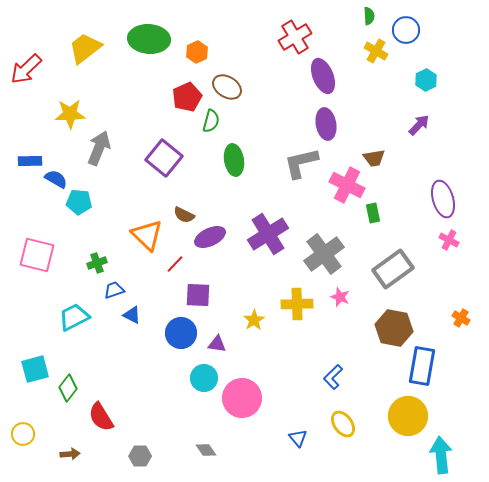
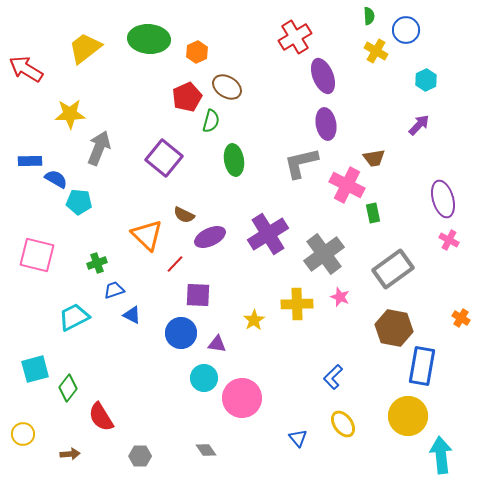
red arrow at (26, 69): rotated 76 degrees clockwise
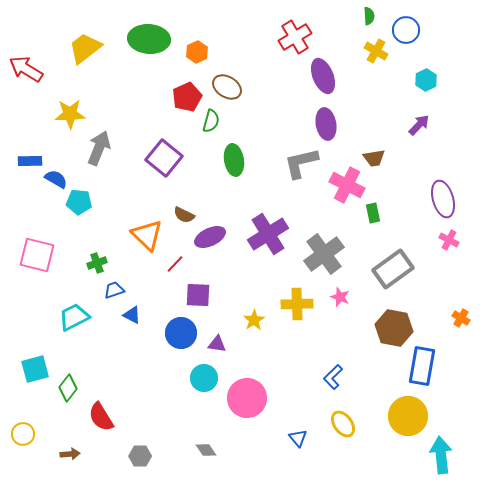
pink circle at (242, 398): moved 5 px right
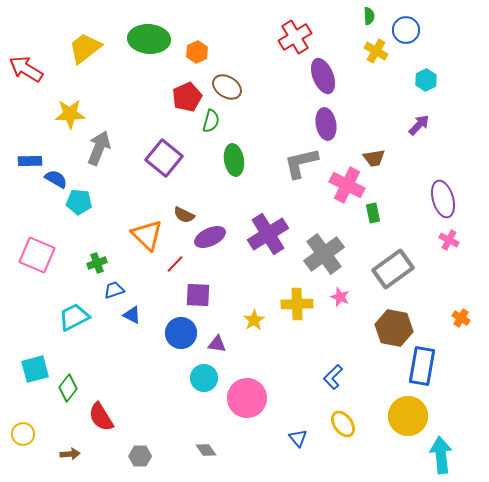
pink square at (37, 255): rotated 9 degrees clockwise
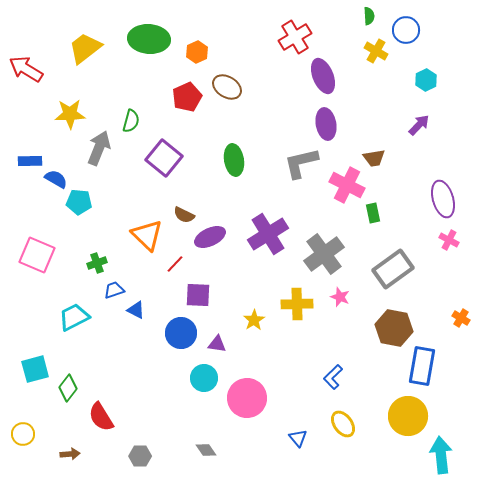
green semicircle at (211, 121): moved 80 px left
blue triangle at (132, 315): moved 4 px right, 5 px up
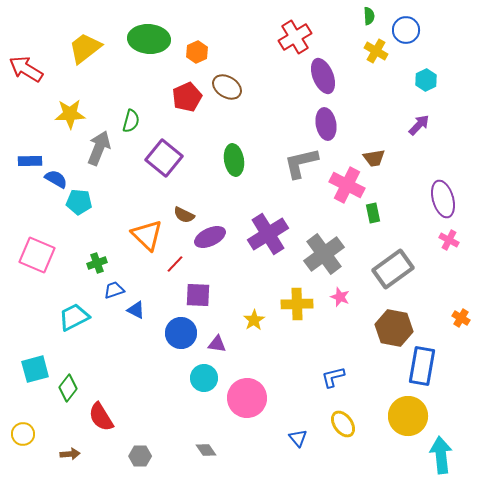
blue L-shape at (333, 377): rotated 30 degrees clockwise
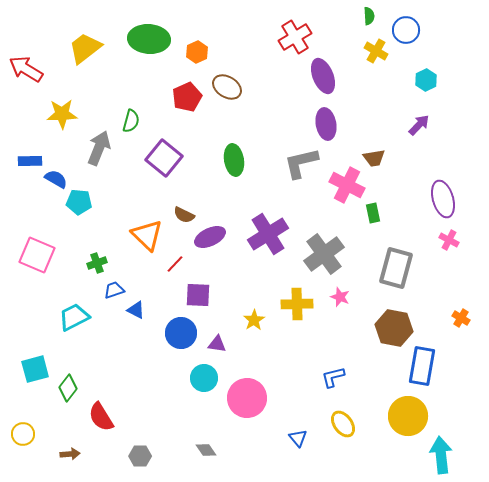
yellow star at (70, 114): moved 8 px left
gray rectangle at (393, 269): moved 3 px right, 1 px up; rotated 39 degrees counterclockwise
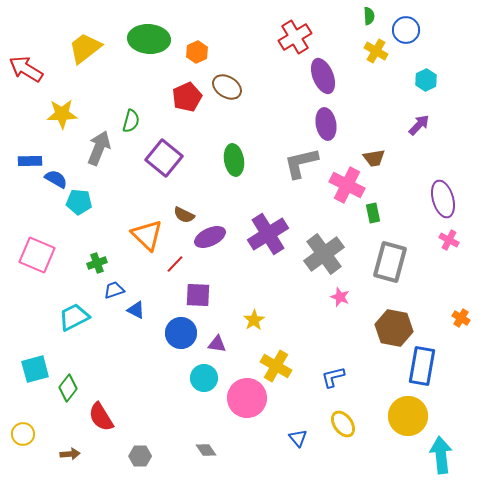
gray rectangle at (396, 268): moved 6 px left, 6 px up
yellow cross at (297, 304): moved 21 px left, 62 px down; rotated 32 degrees clockwise
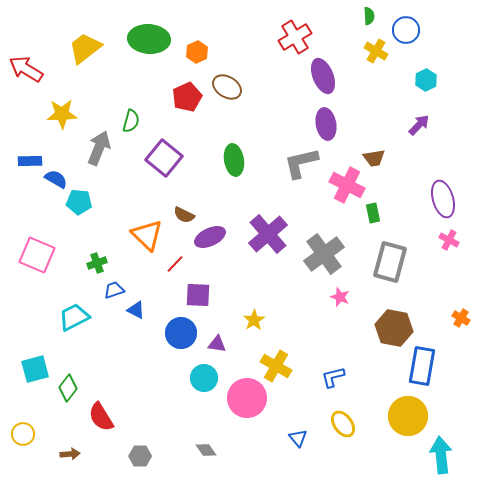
purple cross at (268, 234): rotated 9 degrees counterclockwise
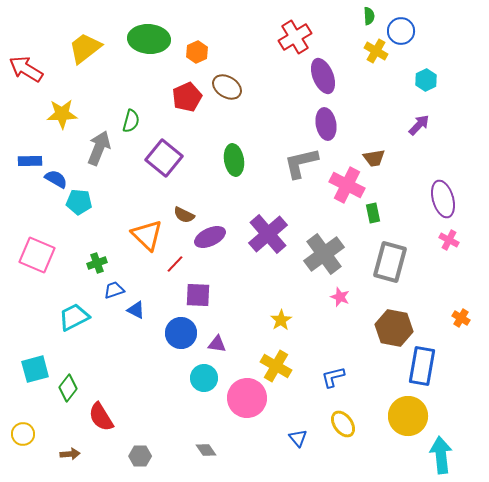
blue circle at (406, 30): moved 5 px left, 1 px down
yellow star at (254, 320): moved 27 px right
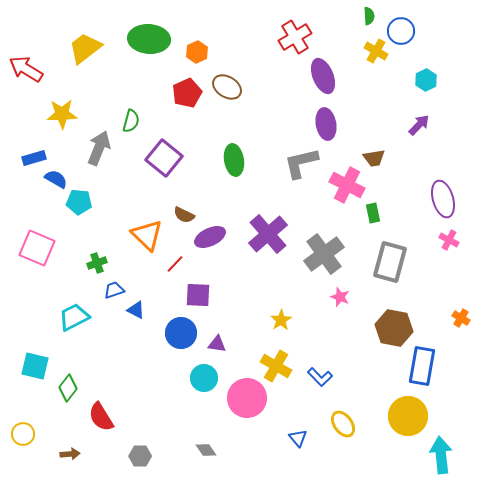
red pentagon at (187, 97): moved 4 px up
blue rectangle at (30, 161): moved 4 px right, 3 px up; rotated 15 degrees counterclockwise
pink square at (37, 255): moved 7 px up
cyan square at (35, 369): moved 3 px up; rotated 28 degrees clockwise
blue L-shape at (333, 377): moved 13 px left; rotated 120 degrees counterclockwise
